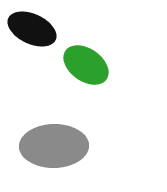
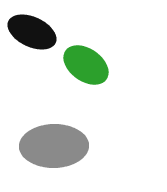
black ellipse: moved 3 px down
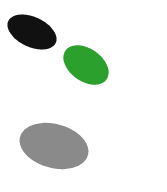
gray ellipse: rotated 16 degrees clockwise
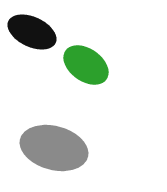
gray ellipse: moved 2 px down
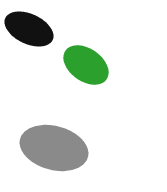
black ellipse: moved 3 px left, 3 px up
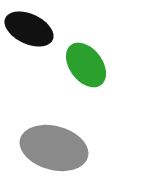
green ellipse: rotated 18 degrees clockwise
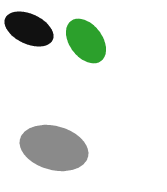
green ellipse: moved 24 px up
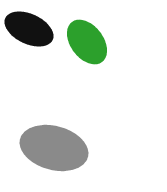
green ellipse: moved 1 px right, 1 px down
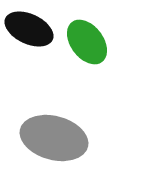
gray ellipse: moved 10 px up
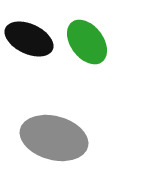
black ellipse: moved 10 px down
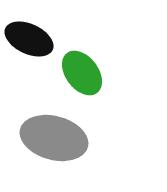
green ellipse: moved 5 px left, 31 px down
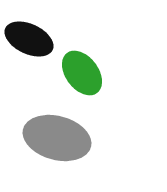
gray ellipse: moved 3 px right
